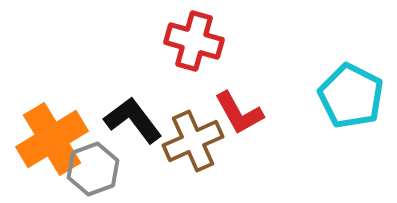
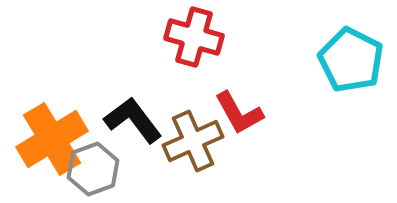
red cross: moved 4 px up
cyan pentagon: moved 36 px up
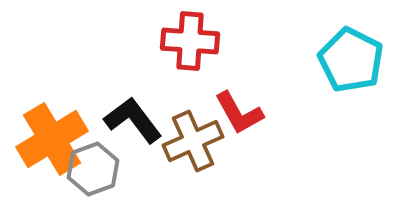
red cross: moved 4 px left, 4 px down; rotated 12 degrees counterclockwise
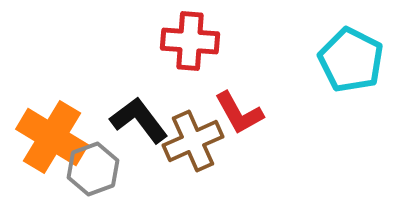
black L-shape: moved 6 px right
orange cross: moved 2 px up; rotated 28 degrees counterclockwise
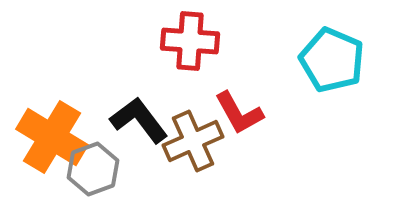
cyan pentagon: moved 19 px left; rotated 4 degrees counterclockwise
